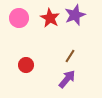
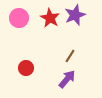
red circle: moved 3 px down
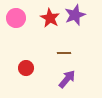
pink circle: moved 3 px left
brown line: moved 6 px left, 3 px up; rotated 56 degrees clockwise
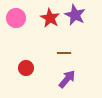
purple star: rotated 25 degrees counterclockwise
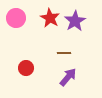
purple star: moved 6 px down; rotated 15 degrees clockwise
purple arrow: moved 1 px right, 2 px up
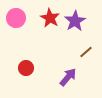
brown line: moved 22 px right, 1 px up; rotated 40 degrees counterclockwise
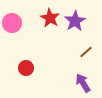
pink circle: moved 4 px left, 5 px down
purple arrow: moved 15 px right, 6 px down; rotated 72 degrees counterclockwise
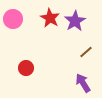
pink circle: moved 1 px right, 4 px up
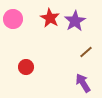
red circle: moved 1 px up
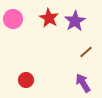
red star: moved 1 px left
red circle: moved 13 px down
